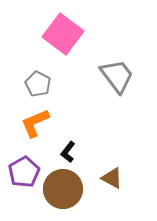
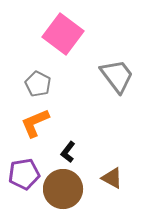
purple pentagon: moved 2 px down; rotated 20 degrees clockwise
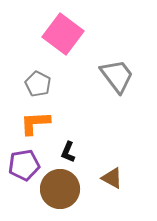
orange L-shape: rotated 20 degrees clockwise
black L-shape: rotated 15 degrees counterclockwise
purple pentagon: moved 9 px up
brown circle: moved 3 px left
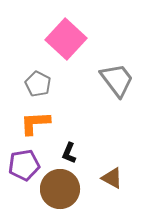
pink square: moved 3 px right, 5 px down; rotated 6 degrees clockwise
gray trapezoid: moved 4 px down
black L-shape: moved 1 px right, 1 px down
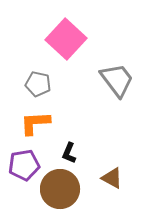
gray pentagon: rotated 15 degrees counterclockwise
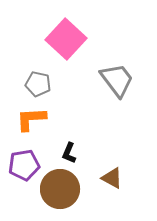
orange L-shape: moved 4 px left, 4 px up
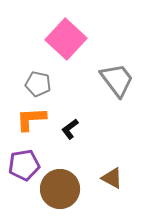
black L-shape: moved 1 px right, 24 px up; rotated 30 degrees clockwise
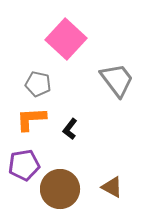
black L-shape: rotated 15 degrees counterclockwise
brown triangle: moved 9 px down
